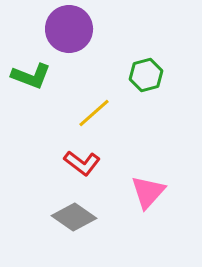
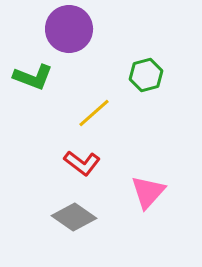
green L-shape: moved 2 px right, 1 px down
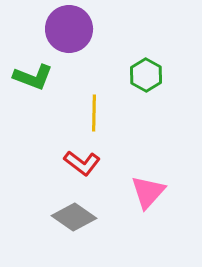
green hexagon: rotated 16 degrees counterclockwise
yellow line: rotated 48 degrees counterclockwise
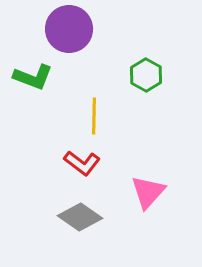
yellow line: moved 3 px down
gray diamond: moved 6 px right
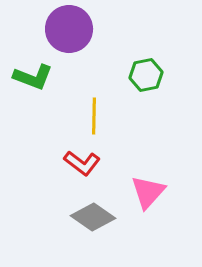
green hexagon: rotated 20 degrees clockwise
gray diamond: moved 13 px right
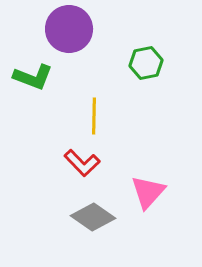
green hexagon: moved 12 px up
red L-shape: rotated 9 degrees clockwise
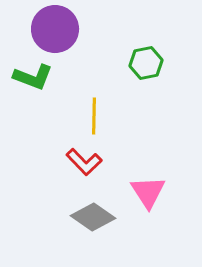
purple circle: moved 14 px left
red L-shape: moved 2 px right, 1 px up
pink triangle: rotated 15 degrees counterclockwise
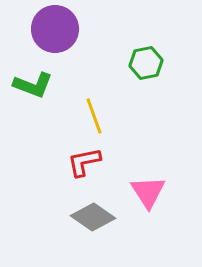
green L-shape: moved 8 px down
yellow line: rotated 21 degrees counterclockwise
red L-shape: rotated 123 degrees clockwise
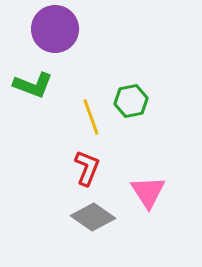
green hexagon: moved 15 px left, 38 px down
yellow line: moved 3 px left, 1 px down
red L-shape: moved 3 px right, 6 px down; rotated 123 degrees clockwise
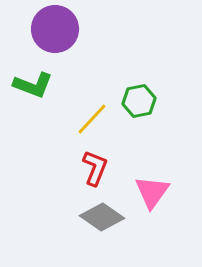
green hexagon: moved 8 px right
yellow line: moved 1 px right, 2 px down; rotated 63 degrees clockwise
red L-shape: moved 8 px right
pink triangle: moved 4 px right; rotated 9 degrees clockwise
gray diamond: moved 9 px right
